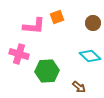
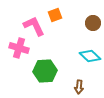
orange square: moved 2 px left, 2 px up
pink L-shape: rotated 120 degrees counterclockwise
pink cross: moved 6 px up
green hexagon: moved 2 px left
brown arrow: rotated 56 degrees clockwise
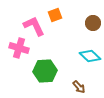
brown arrow: rotated 48 degrees counterclockwise
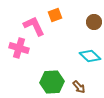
brown circle: moved 1 px right, 1 px up
green hexagon: moved 7 px right, 11 px down
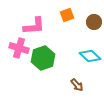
orange square: moved 12 px right
pink L-shape: rotated 110 degrees clockwise
green hexagon: moved 9 px left, 24 px up; rotated 15 degrees counterclockwise
brown arrow: moved 2 px left, 2 px up
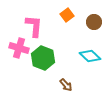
orange square: rotated 16 degrees counterclockwise
pink L-shape: rotated 80 degrees counterclockwise
green hexagon: rotated 20 degrees counterclockwise
brown arrow: moved 11 px left
